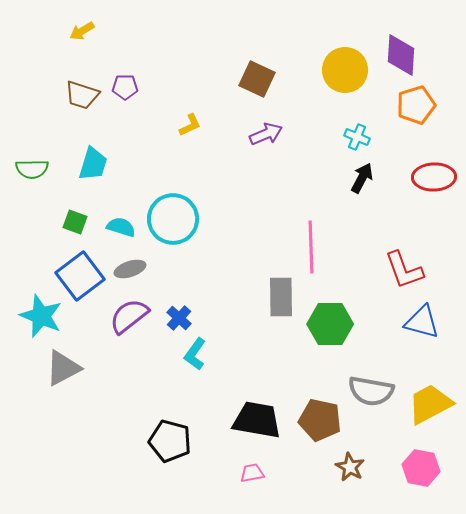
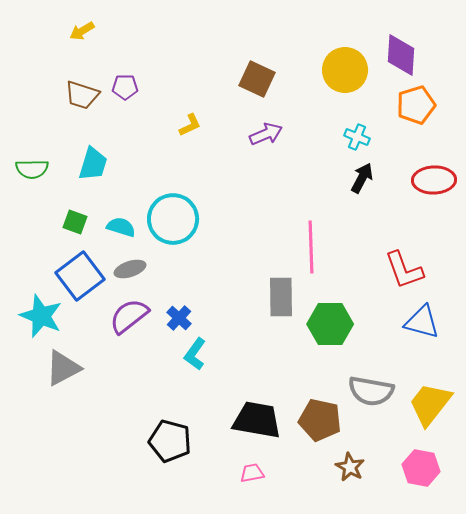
red ellipse: moved 3 px down
yellow trapezoid: rotated 24 degrees counterclockwise
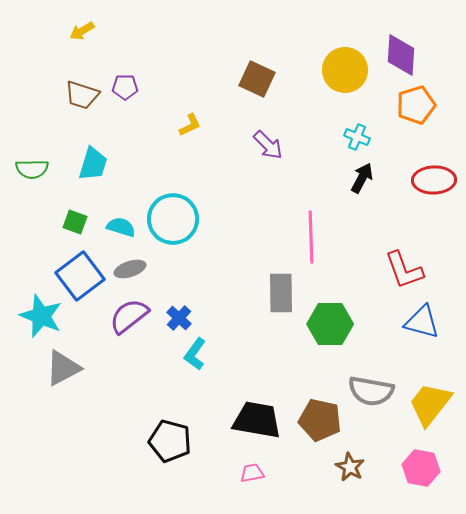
purple arrow: moved 2 px right, 11 px down; rotated 68 degrees clockwise
pink line: moved 10 px up
gray rectangle: moved 4 px up
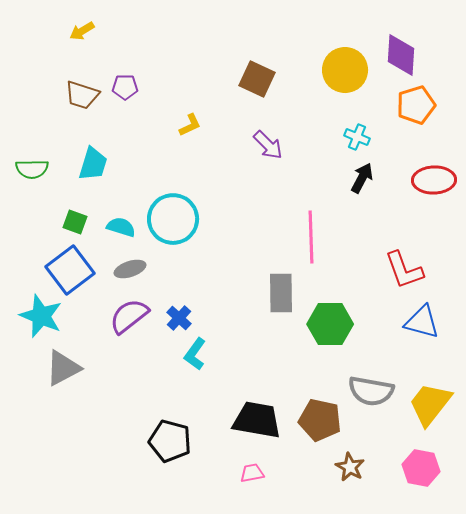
blue square: moved 10 px left, 6 px up
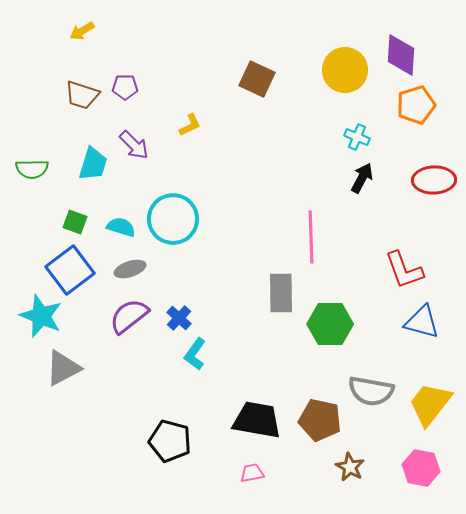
purple arrow: moved 134 px left
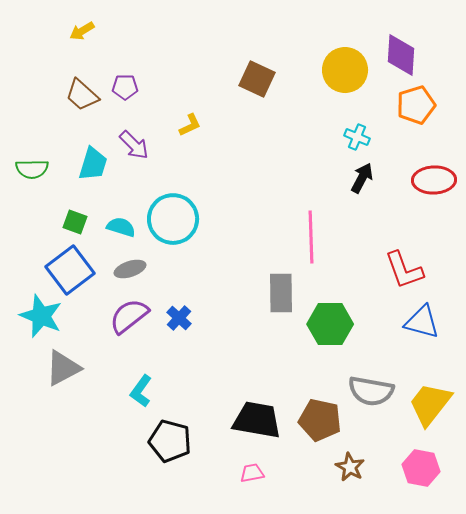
brown trapezoid: rotated 24 degrees clockwise
cyan L-shape: moved 54 px left, 37 px down
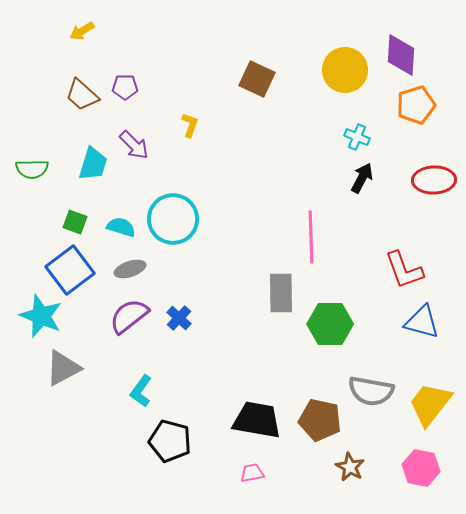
yellow L-shape: rotated 45 degrees counterclockwise
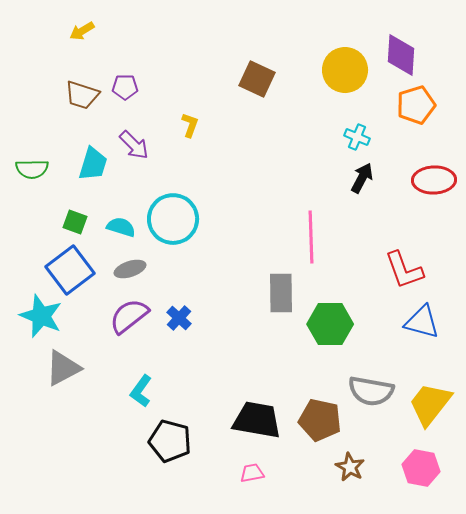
brown trapezoid: rotated 24 degrees counterclockwise
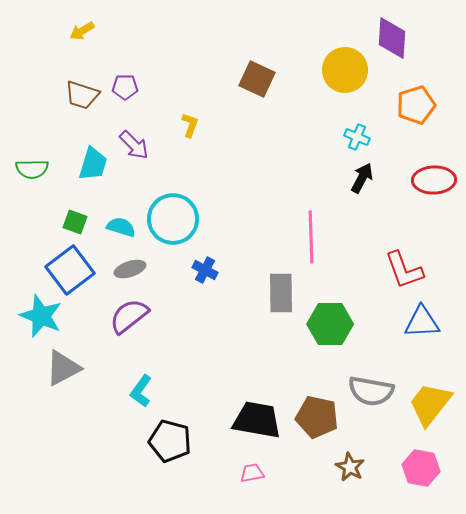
purple diamond: moved 9 px left, 17 px up
blue cross: moved 26 px right, 48 px up; rotated 15 degrees counterclockwise
blue triangle: rotated 18 degrees counterclockwise
brown pentagon: moved 3 px left, 3 px up
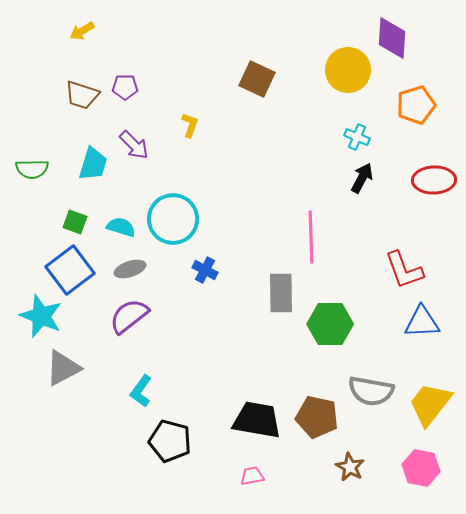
yellow circle: moved 3 px right
pink trapezoid: moved 3 px down
